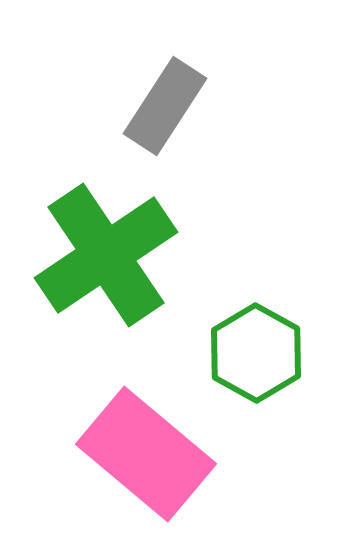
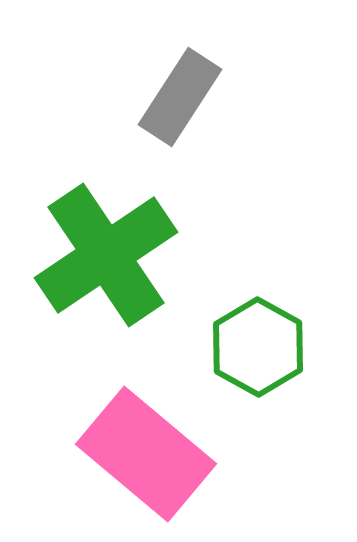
gray rectangle: moved 15 px right, 9 px up
green hexagon: moved 2 px right, 6 px up
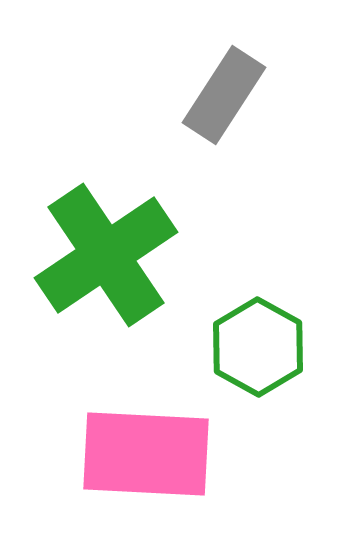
gray rectangle: moved 44 px right, 2 px up
pink rectangle: rotated 37 degrees counterclockwise
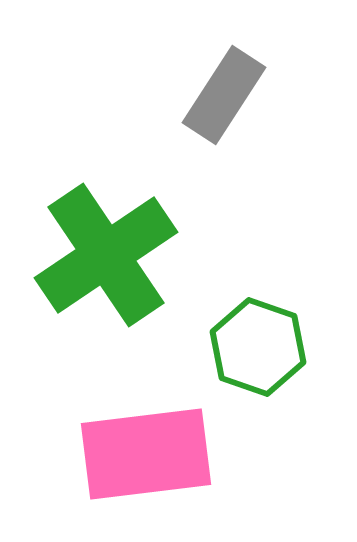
green hexagon: rotated 10 degrees counterclockwise
pink rectangle: rotated 10 degrees counterclockwise
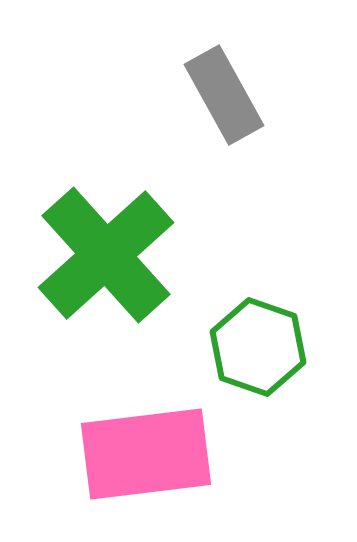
gray rectangle: rotated 62 degrees counterclockwise
green cross: rotated 8 degrees counterclockwise
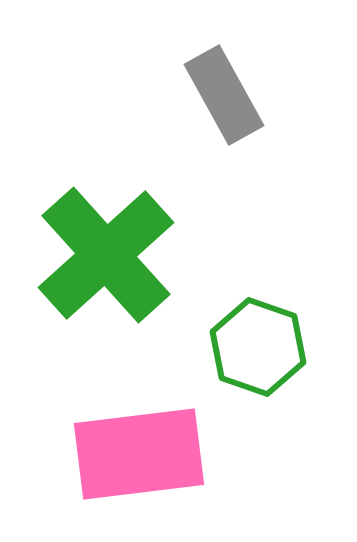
pink rectangle: moved 7 px left
